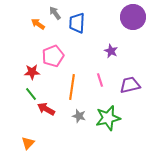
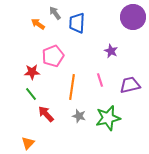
red arrow: moved 5 px down; rotated 18 degrees clockwise
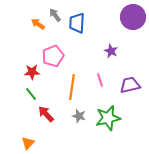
gray arrow: moved 2 px down
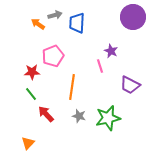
gray arrow: rotated 112 degrees clockwise
pink line: moved 14 px up
purple trapezoid: rotated 140 degrees counterclockwise
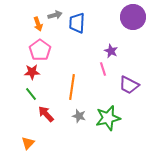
orange arrow: rotated 144 degrees counterclockwise
pink pentagon: moved 13 px left, 6 px up; rotated 15 degrees counterclockwise
pink line: moved 3 px right, 3 px down
purple trapezoid: moved 1 px left
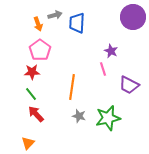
red arrow: moved 10 px left
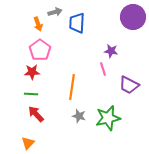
gray arrow: moved 3 px up
purple star: rotated 16 degrees counterclockwise
green line: rotated 48 degrees counterclockwise
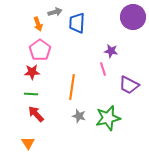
orange triangle: rotated 16 degrees counterclockwise
